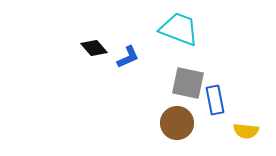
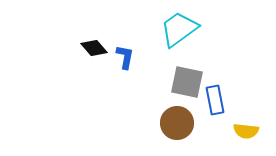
cyan trapezoid: rotated 57 degrees counterclockwise
blue L-shape: moved 3 px left; rotated 55 degrees counterclockwise
gray square: moved 1 px left, 1 px up
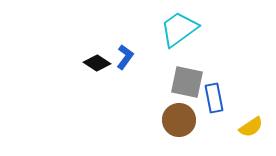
black diamond: moved 3 px right, 15 px down; rotated 16 degrees counterclockwise
blue L-shape: rotated 25 degrees clockwise
blue rectangle: moved 1 px left, 2 px up
brown circle: moved 2 px right, 3 px up
yellow semicircle: moved 5 px right, 4 px up; rotated 40 degrees counterclockwise
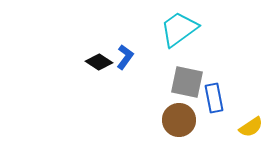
black diamond: moved 2 px right, 1 px up
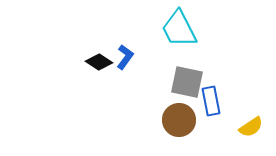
cyan trapezoid: rotated 81 degrees counterclockwise
blue rectangle: moved 3 px left, 3 px down
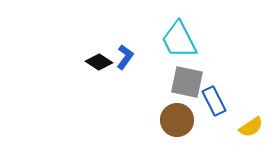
cyan trapezoid: moved 11 px down
blue rectangle: moved 3 px right; rotated 16 degrees counterclockwise
brown circle: moved 2 px left
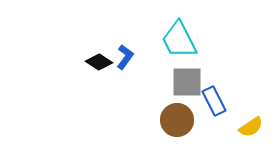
gray square: rotated 12 degrees counterclockwise
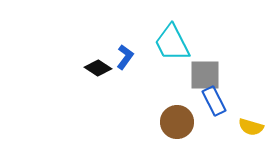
cyan trapezoid: moved 7 px left, 3 px down
black diamond: moved 1 px left, 6 px down
gray square: moved 18 px right, 7 px up
brown circle: moved 2 px down
yellow semicircle: rotated 50 degrees clockwise
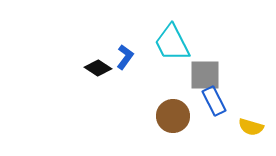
brown circle: moved 4 px left, 6 px up
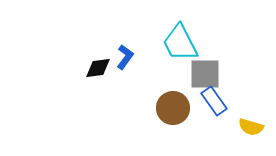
cyan trapezoid: moved 8 px right
black diamond: rotated 40 degrees counterclockwise
gray square: moved 1 px up
blue rectangle: rotated 8 degrees counterclockwise
brown circle: moved 8 px up
